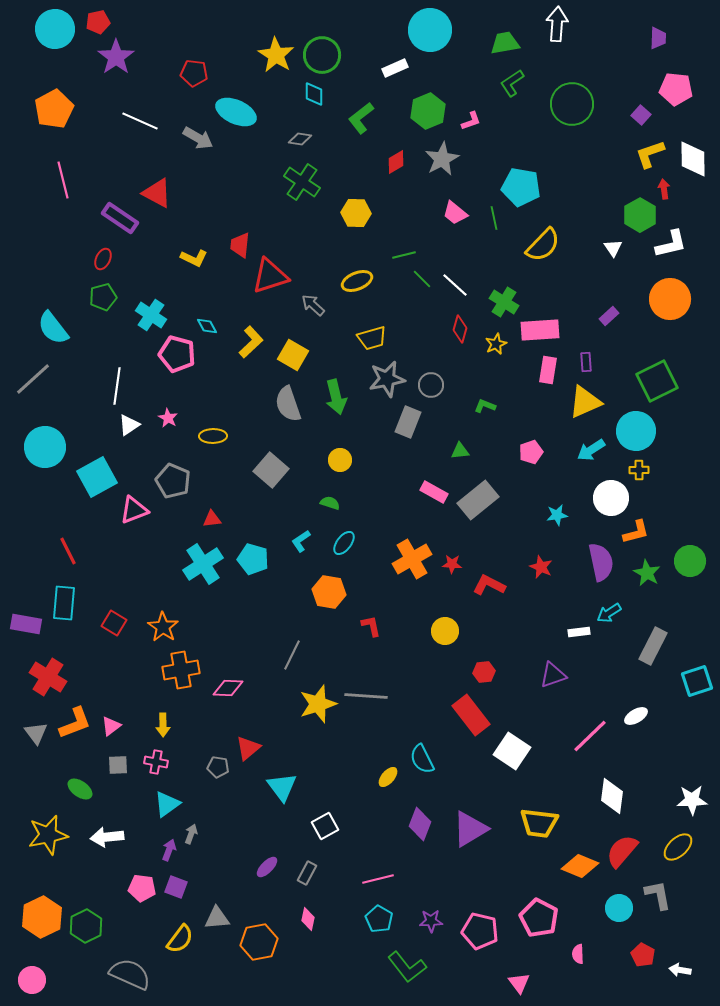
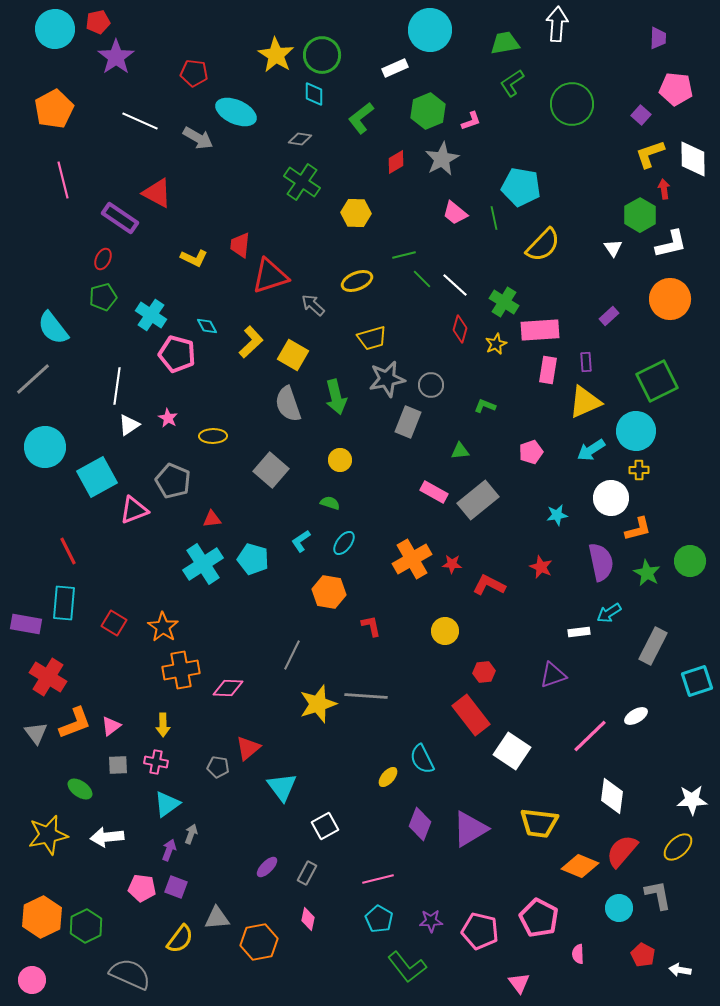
orange L-shape at (636, 532): moved 2 px right, 3 px up
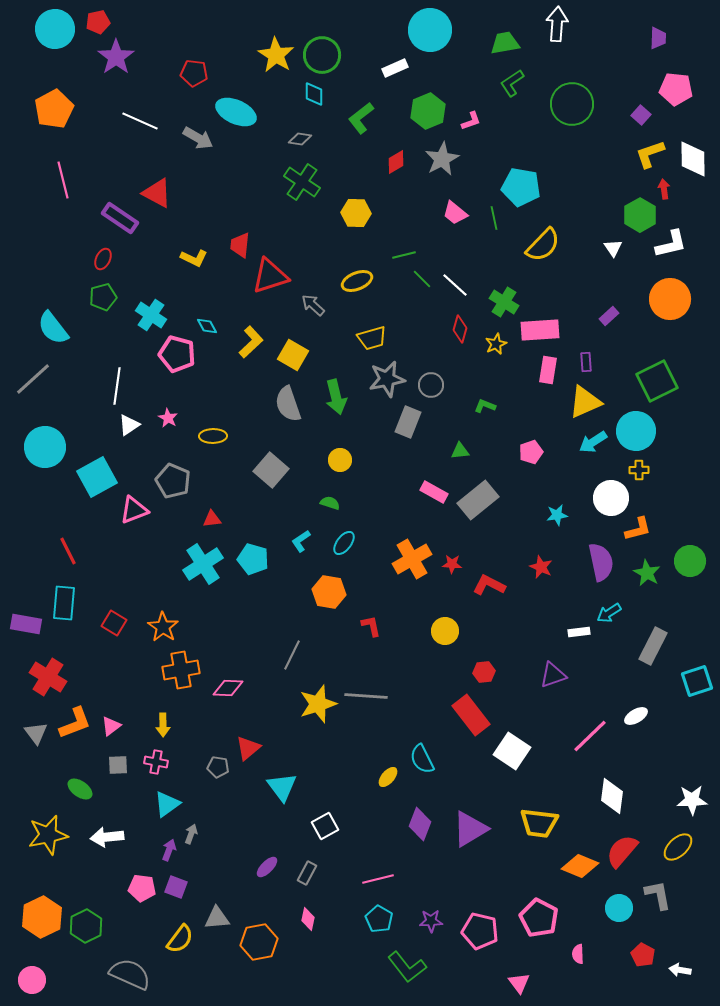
cyan arrow at (591, 450): moved 2 px right, 8 px up
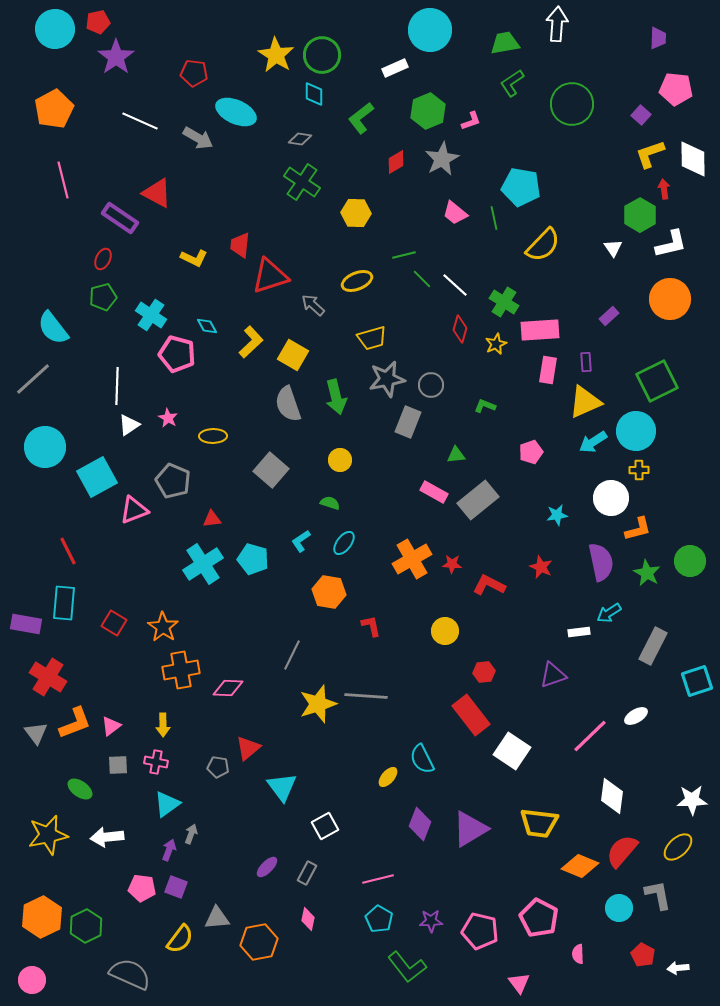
white line at (117, 386): rotated 6 degrees counterclockwise
green triangle at (460, 451): moved 4 px left, 4 px down
white arrow at (680, 970): moved 2 px left, 2 px up; rotated 15 degrees counterclockwise
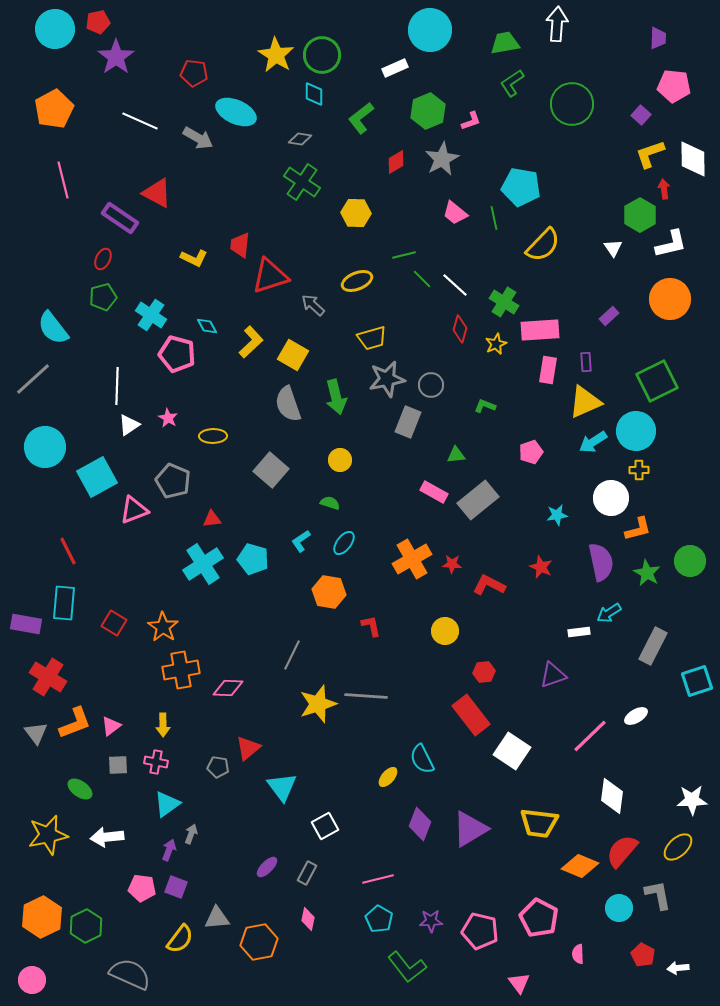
pink pentagon at (676, 89): moved 2 px left, 3 px up
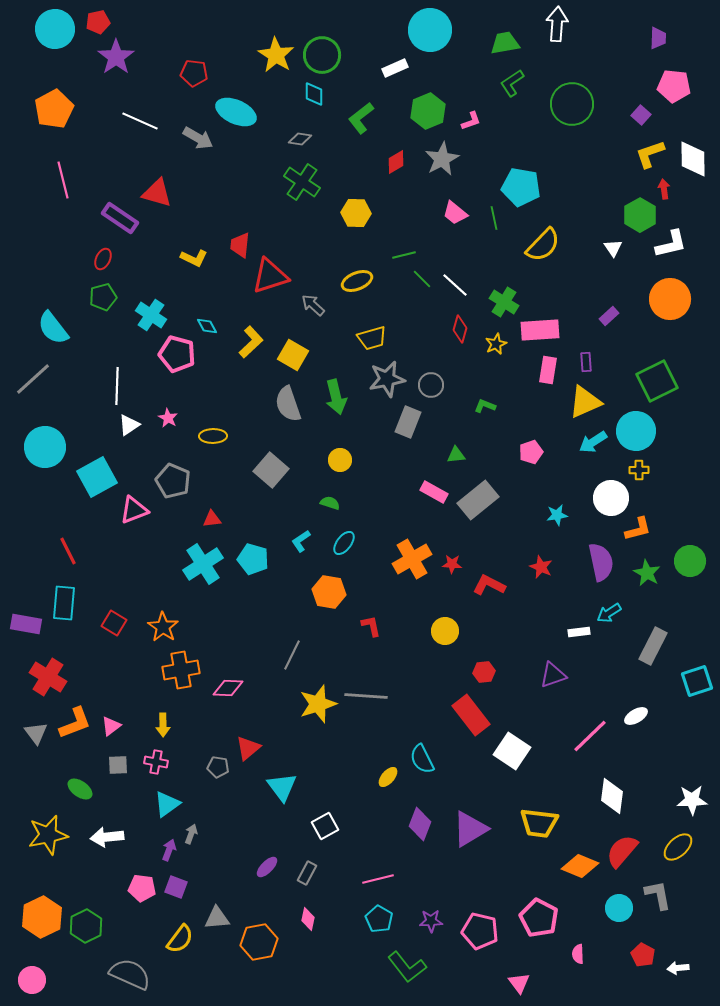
red triangle at (157, 193): rotated 12 degrees counterclockwise
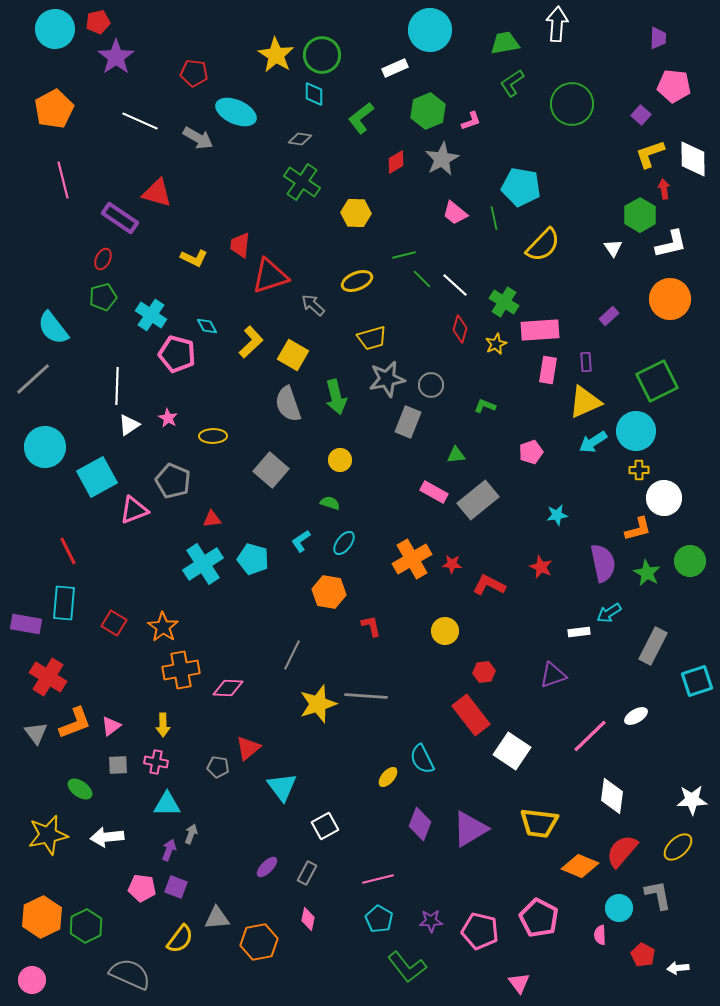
white circle at (611, 498): moved 53 px right
purple semicircle at (601, 562): moved 2 px right, 1 px down
cyan triangle at (167, 804): rotated 36 degrees clockwise
pink semicircle at (578, 954): moved 22 px right, 19 px up
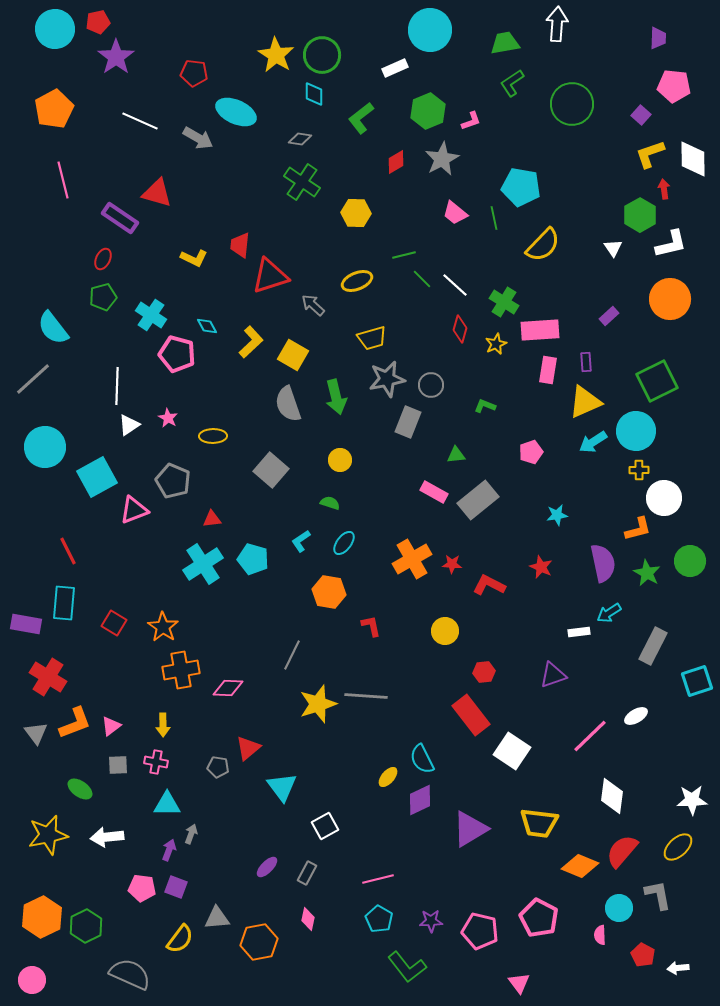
purple diamond at (420, 824): moved 24 px up; rotated 44 degrees clockwise
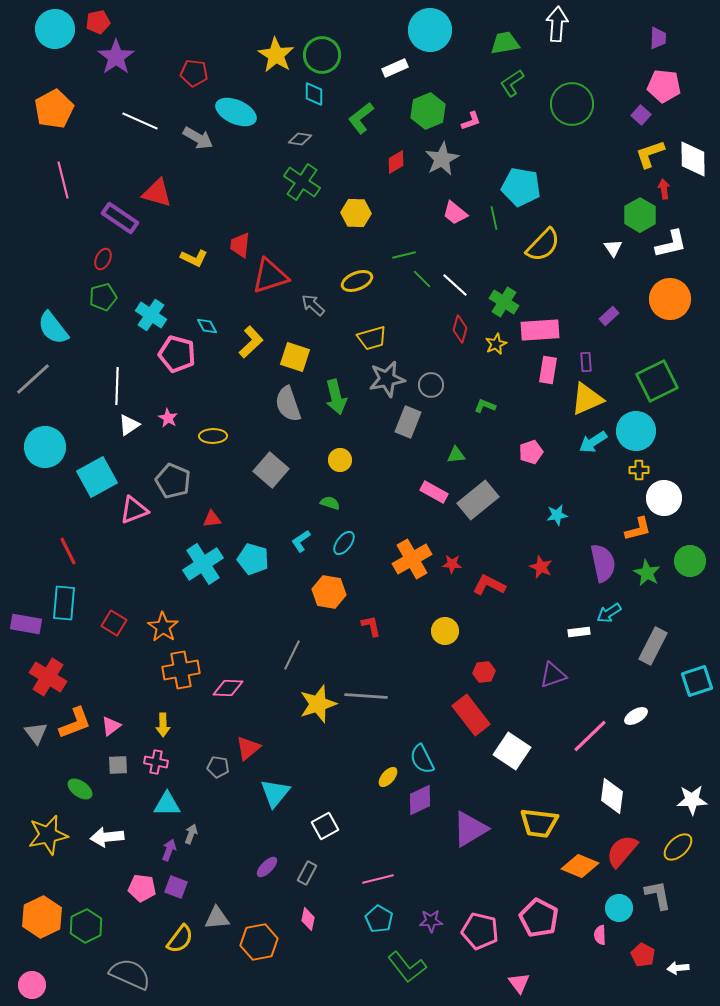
pink pentagon at (674, 86): moved 10 px left
yellow square at (293, 355): moved 2 px right, 2 px down; rotated 12 degrees counterclockwise
yellow triangle at (585, 402): moved 2 px right, 3 px up
cyan triangle at (282, 787): moved 7 px left, 6 px down; rotated 16 degrees clockwise
pink circle at (32, 980): moved 5 px down
